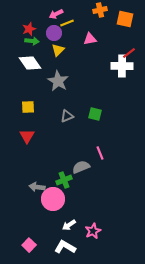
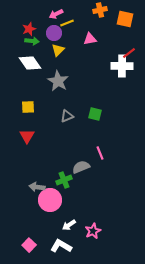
pink circle: moved 3 px left, 1 px down
white L-shape: moved 4 px left, 1 px up
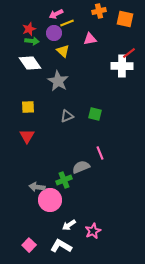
orange cross: moved 1 px left, 1 px down
yellow triangle: moved 5 px right, 1 px down; rotated 32 degrees counterclockwise
